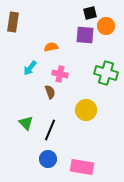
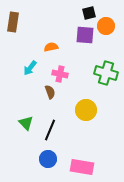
black square: moved 1 px left
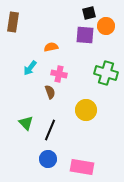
pink cross: moved 1 px left
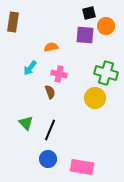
yellow circle: moved 9 px right, 12 px up
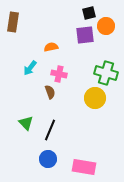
purple square: rotated 12 degrees counterclockwise
pink rectangle: moved 2 px right
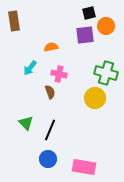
brown rectangle: moved 1 px right, 1 px up; rotated 18 degrees counterclockwise
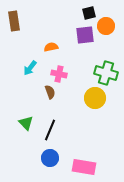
blue circle: moved 2 px right, 1 px up
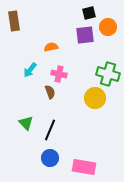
orange circle: moved 2 px right, 1 px down
cyan arrow: moved 2 px down
green cross: moved 2 px right, 1 px down
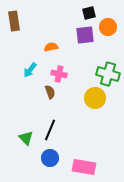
green triangle: moved 15 px down
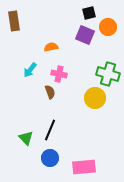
purple square: rotated 30 degrees clockwise
pink rectangle: rotated 15 degrees counterclockwise
